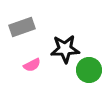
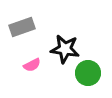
black star: rotated 12 degrees clockwise
green circle: moved 1 px left, 3 px down
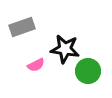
pink semicircle: moved 4 px right
green circle: moved 2 px up
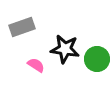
pink semicircle: rotated 120 degrees counterclockwise
green circle: moved 9 px right, 12 px up
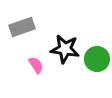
pink semicircle: rotated 24 degrees clockwise
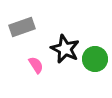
black star: rotated 16 degrees clockwise
green circle: moved 2 px left
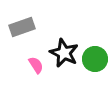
black star: moved 1 px left, 4 px down
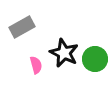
gray rectangle: rotated 10 degrees counterclockwise
pink semicircle: rotated 18 degrees clockwise
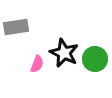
gray rectangle: moved 6 px left; rotated 20 degrees clockwise
pink semicircle: moved 1 px right, 1 px up; rotated 36 degrees clockwise
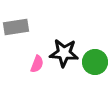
black star: rotated 20 degrees counterclockwise
green circle: moved 3 px down
